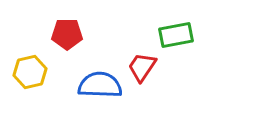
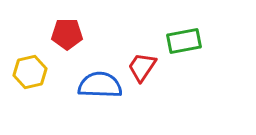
green rectangle: moved 8 px right, 6 px down
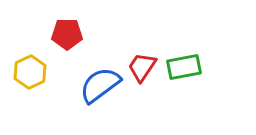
green rectangle: moved 26 px down
yellow hexagon: rotated 12 degrees counterclockwise
blue semicircle: rotated 39 degrees counterclockwise
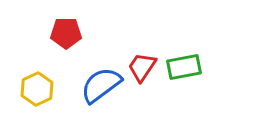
red pentagon: moved 1 px left, 1 px up
yellow hexagon: moved 7 px right, 17 px down
blue semicircle: moved 1 px right
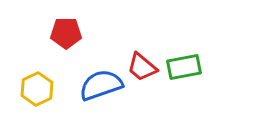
red trapezoid: rotated 84 degrees counterclockwise
blue semicircle: rotated 18 degrees clockwise
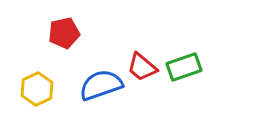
red pentagon: moved 2 px left; rotated 12 degrees counterclockwise
green rectangle: rotated 8 degrees counterclockwise
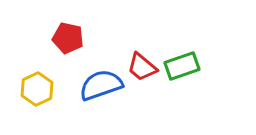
red pentagon: moved 4 px right, 5 px down; rotated 24 degrees clockwise
green rectangle: moved 2 px left, 1 px up
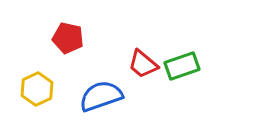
red trapezoid: moved 1 px right, 3 px up
blue semicircle: moved 11 px down
